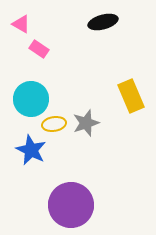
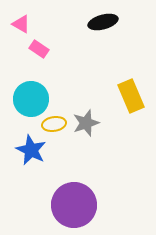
purple circle: moved 3 px right
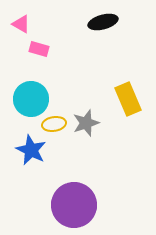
pink rectangle: rotated 18 degrees counterclockwise
yellow rectangle: moved 3 px left, 3 px down
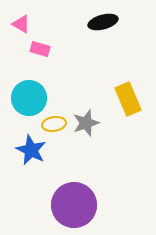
pink rectangle: moved 1 px right
cyan circle: moved 2 px left, 1 px up
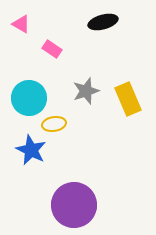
pink rectangle: moved 12 px right; rotated 18 degrees clockwise
gray star: moved 32 px up
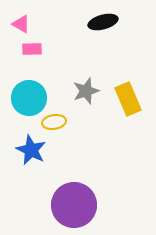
pink rectangle: moved 20 px left; rotated 36 degrees counterclockwise
yellow ellipse: moved 2 px up
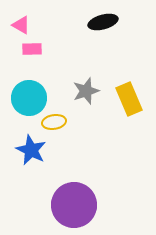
pink triangle: moved 1 px down
yellow rectangle: moved 1 px right
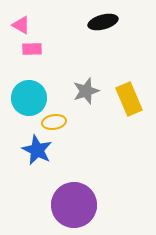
blue star: moved 6 px right
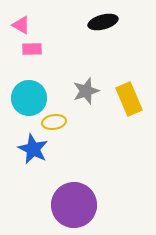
blue star: moved 4 px left, 1 px up
